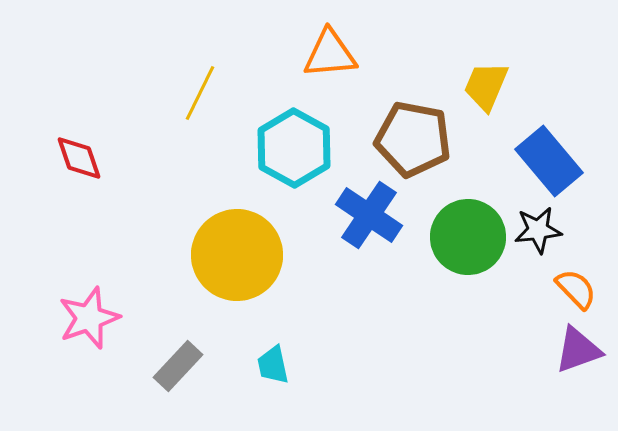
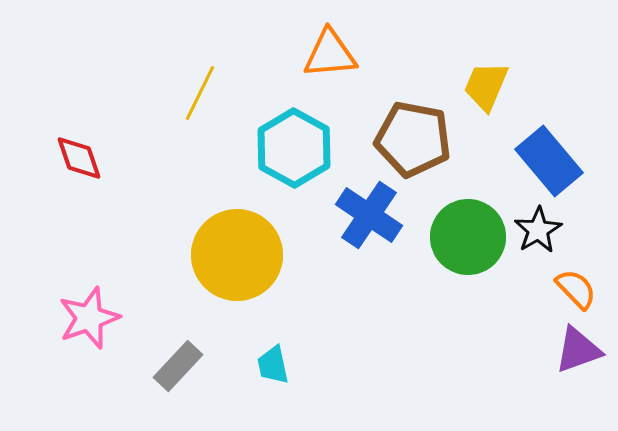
black star: rotated 24 degrees counterclockwise
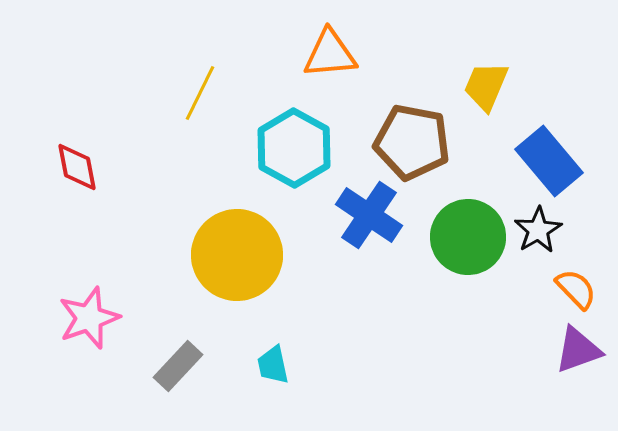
brown pentagon: moved 1 px left, 3 px down
red diamond: moved 2 px left, 9 px down; rotated 8 degrees clockwise
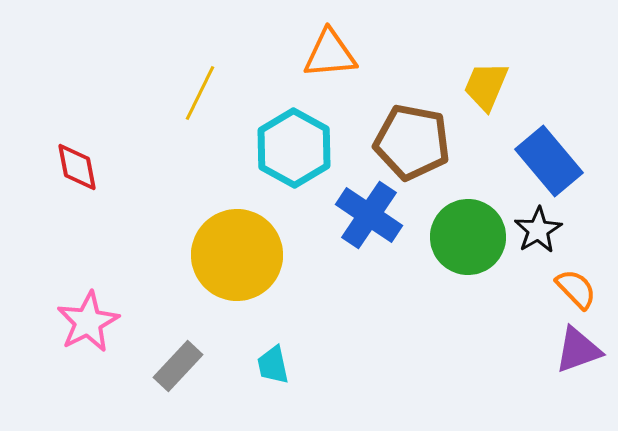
pink star: moved 1 px left, 4 px down; rotated 8 degrees counterclockwise
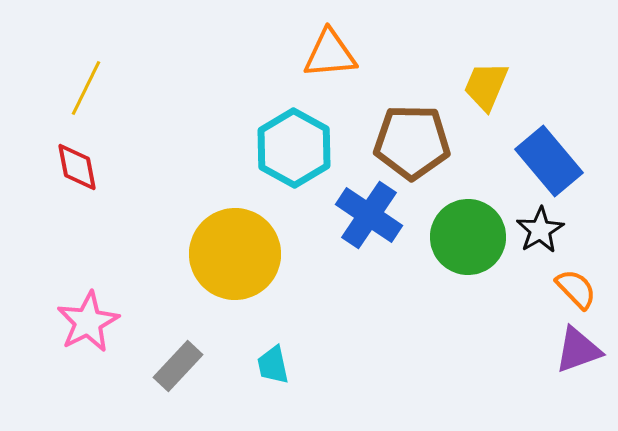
yellow line: moved 114 px left, 5 px up
brown pentagon: rotated 10 degrees counterclockwise
black star: moved 2 px right
yellow circle: moved 2 px left, 1 px up
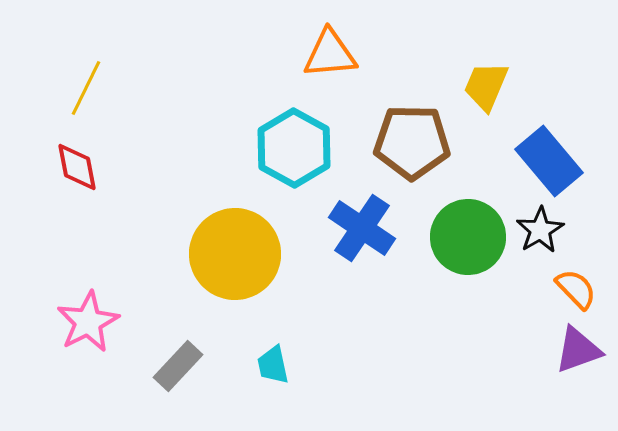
blue cross: moved 7 px left, 13 px down
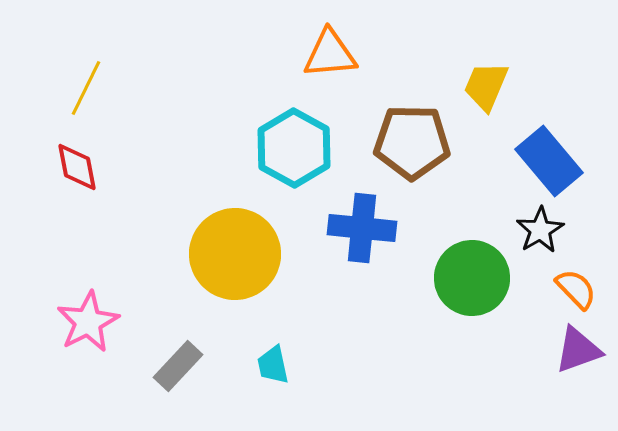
blue cross: rotated 28 degrees counterclockwise
green circle: moved 4 px right, 41 px down
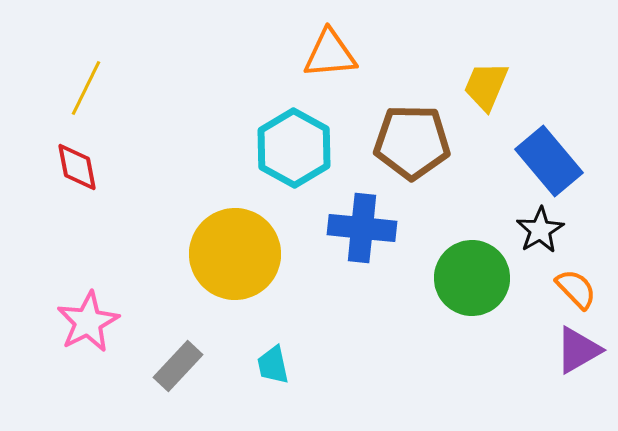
purple triangle: rotated 10 degrees counterclockwise
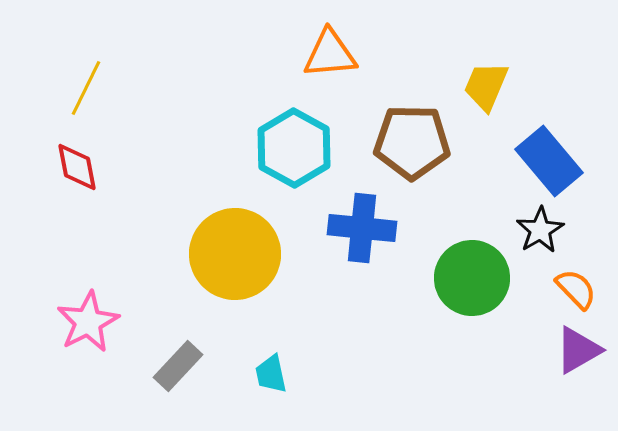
cyan trapezoid: moved 2 px left, 9 px down
